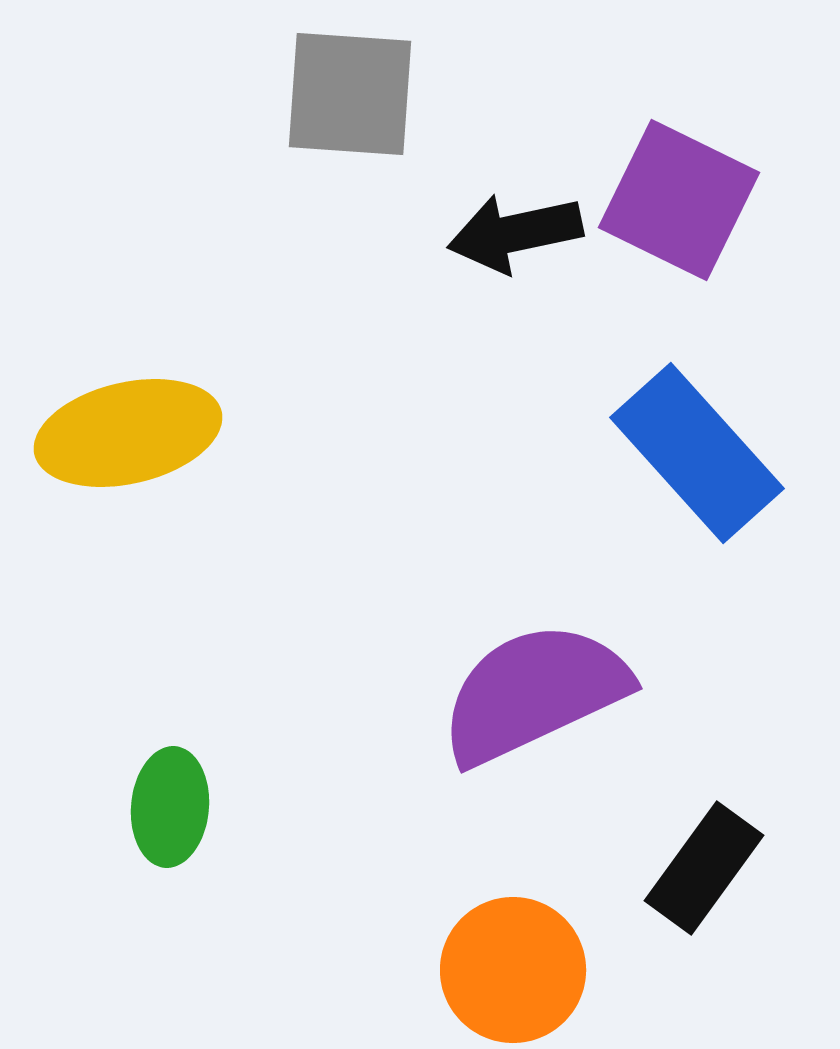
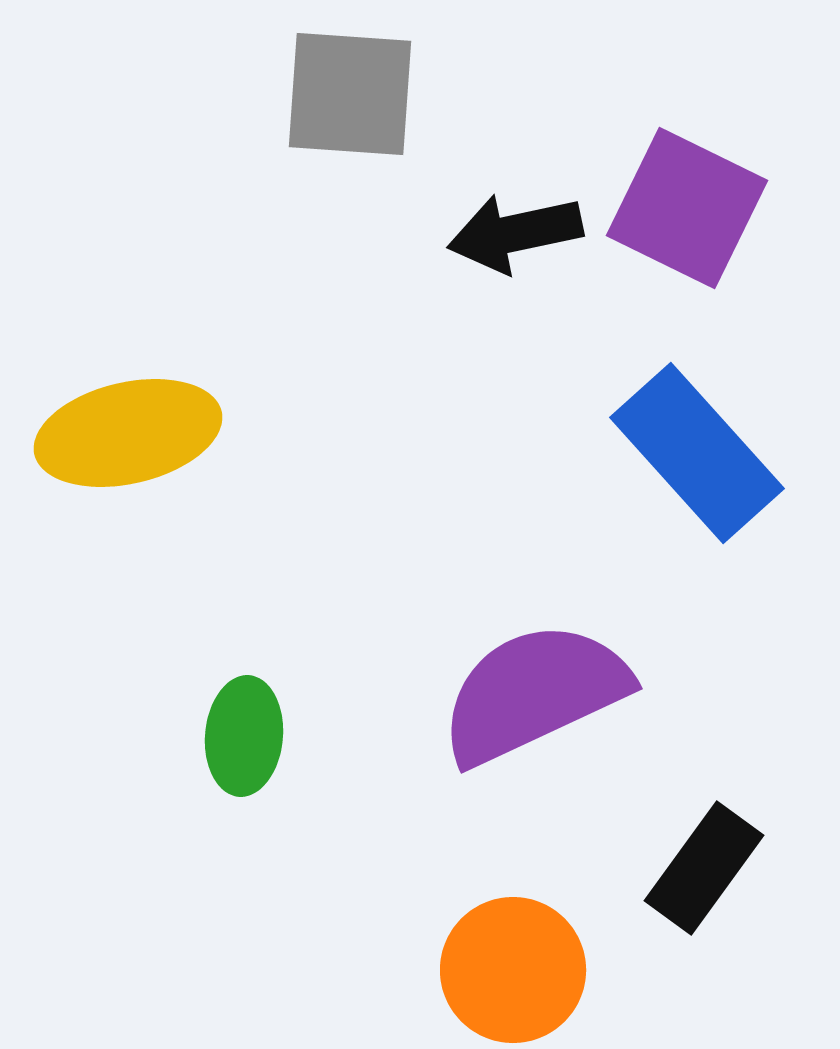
purple square: moved 8 px right, 8 px down
green ellipse: moved 74 px right, 71 px up
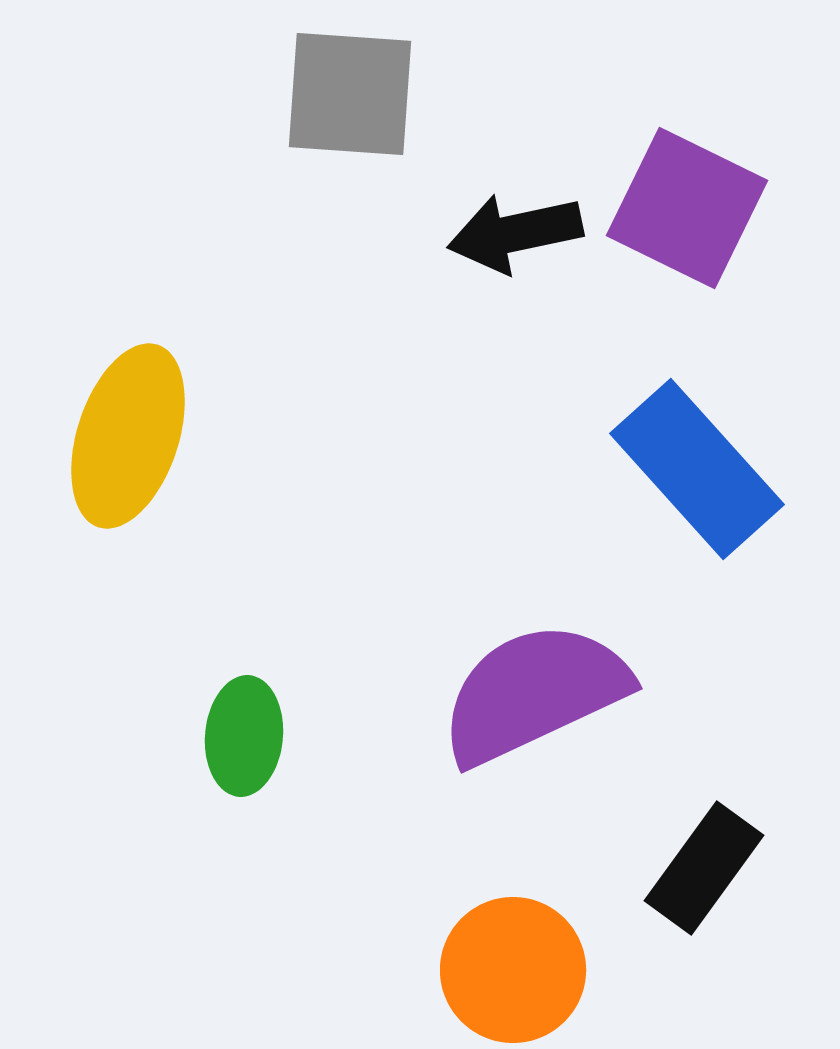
yellow ellipse: moved 3 px down; rotated 59 degrees counterclockwise
blue rectangle: moved 16 px down
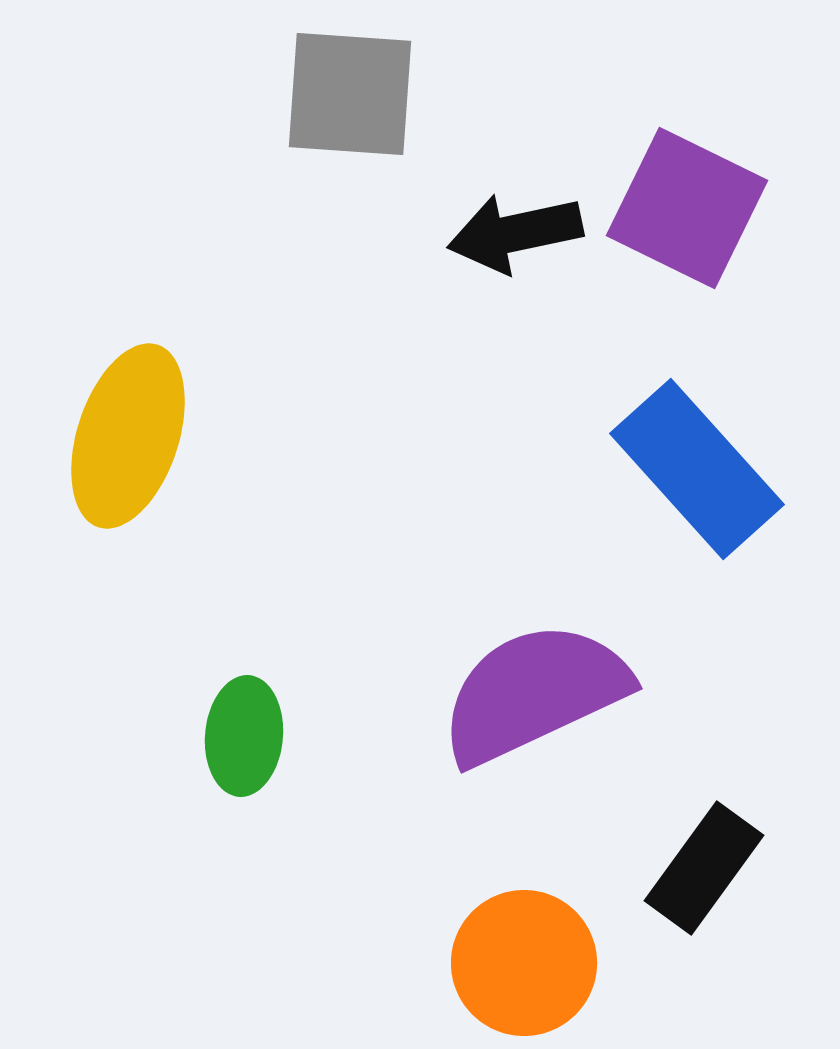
orange circle: moved 11 px right, 7 px up
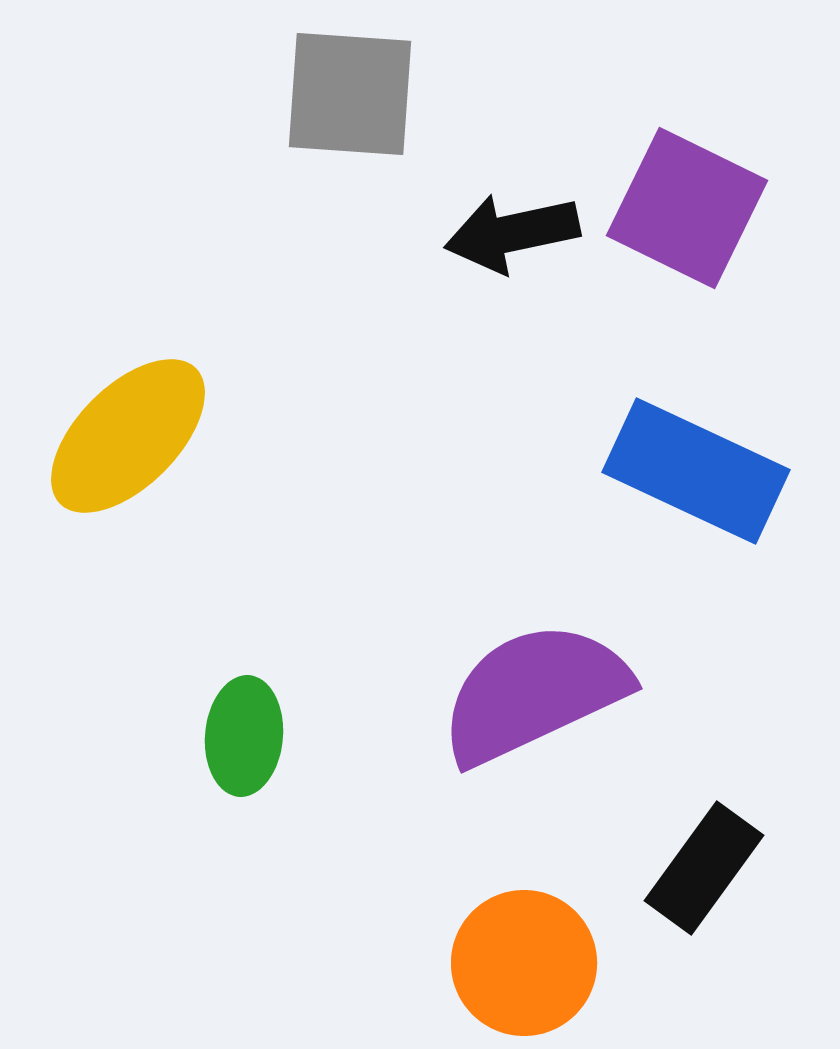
black arrow: moved 3 px left
yellow ellipse: rotated 27 degrees clockwise
blue rectangle: moved 1 px left, 2 px down; rotated 23 degrees counterclockwise
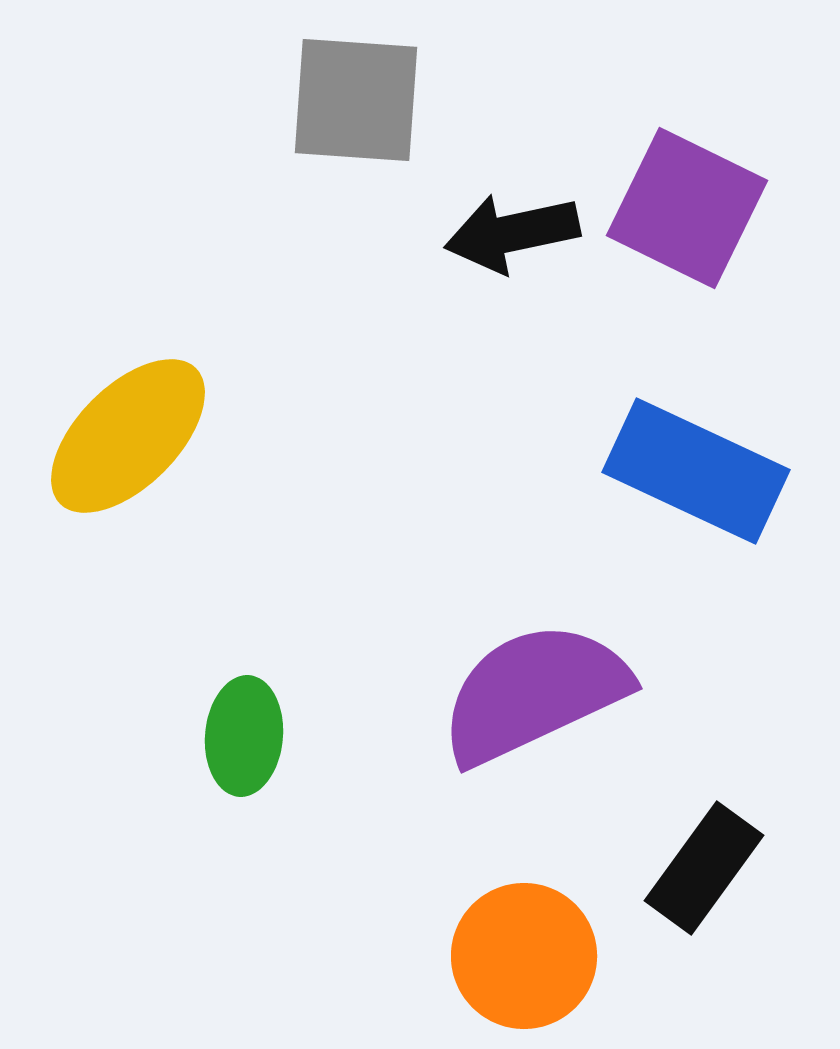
gray square: moved 6 px right, 6 px down
orange circle: moved 7 px up
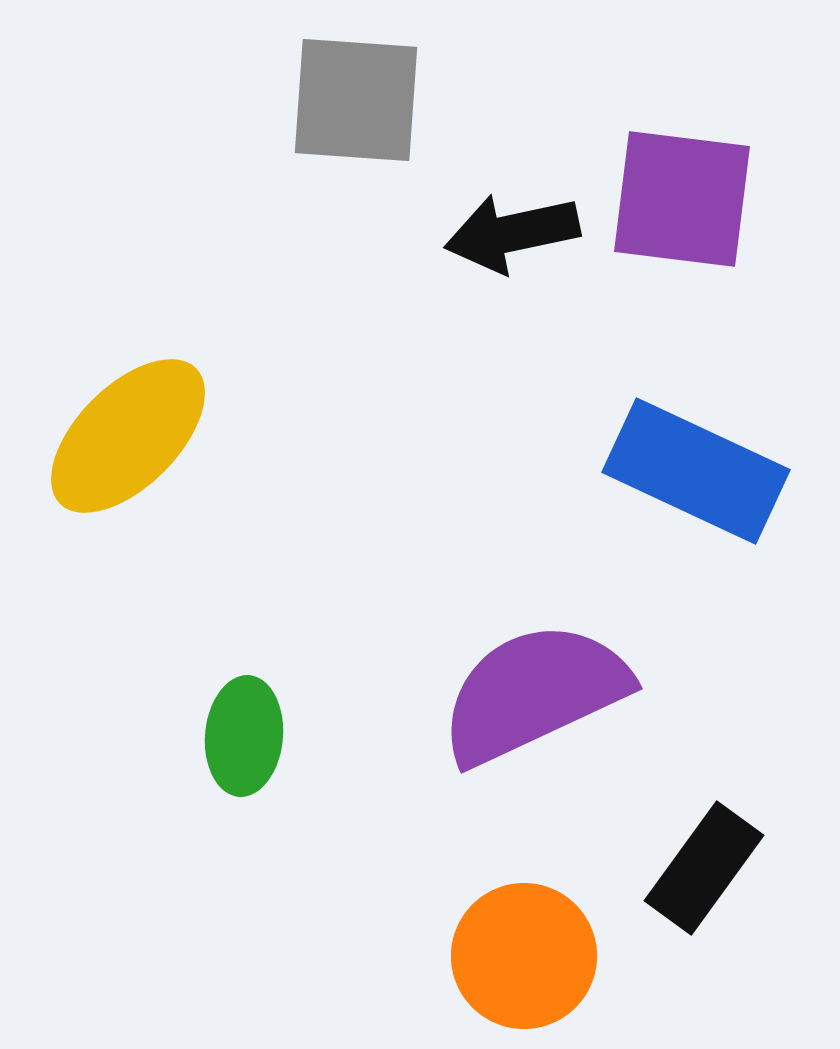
purple square: moved 5 px left, 9 px up; rotated 19 degrees counterclockwise
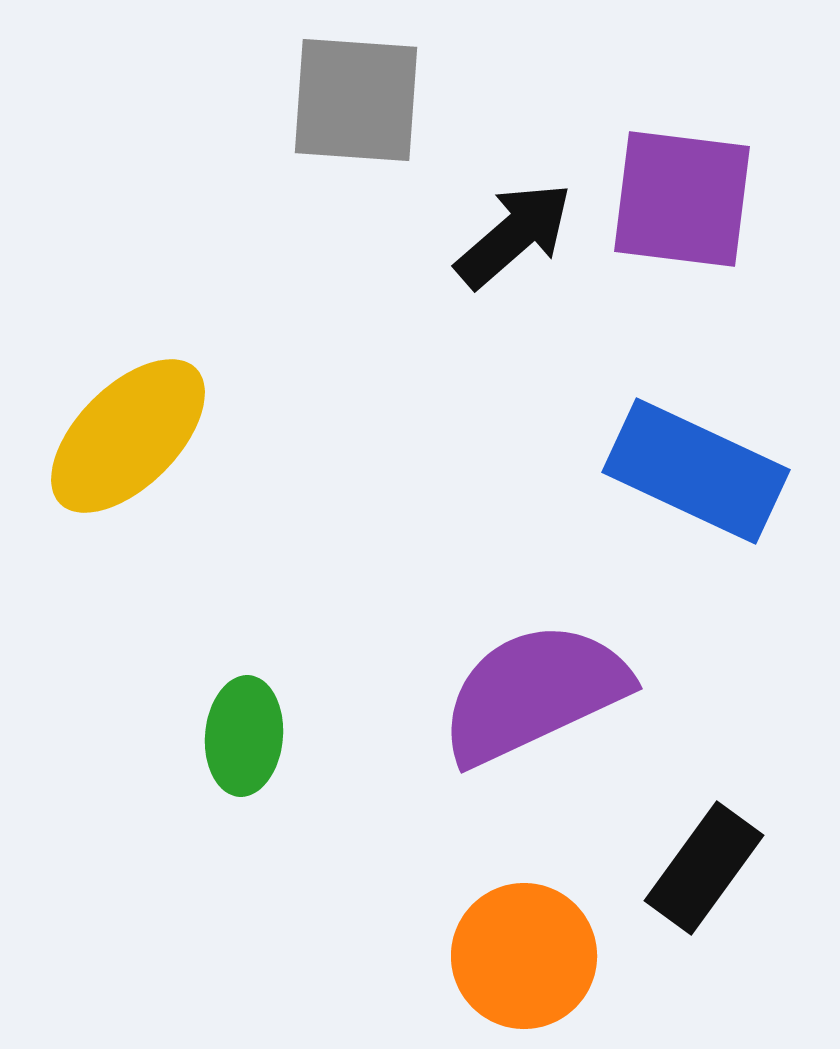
black arrow: moved 2 px right, 2 px down; rotated 151 degrees clockwise
